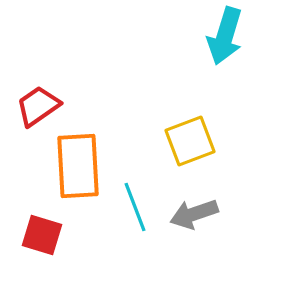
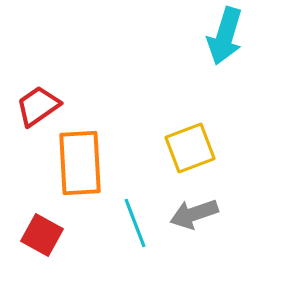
yellow square: moved 7 px down
orange rectangle: moved 2 px right, 3 px up
cyan line: moved 16 px down
red square: rotated 12 degrees clockwise
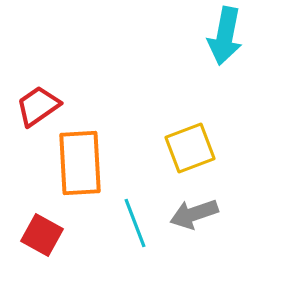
cyan arrow: rotated 6 degrees counterclockwise
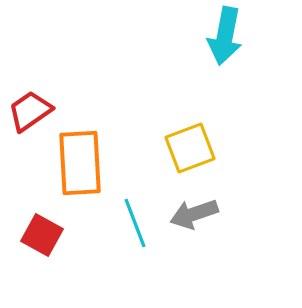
red trapezoid: moved 8 px left, 5 px down
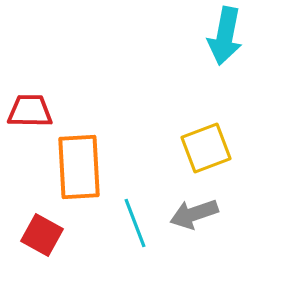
red trapezoid: rotated 36 degrees clockwise
yellow square: moved 16 px right
orange rectangle: moved 1 px left, 4 px down
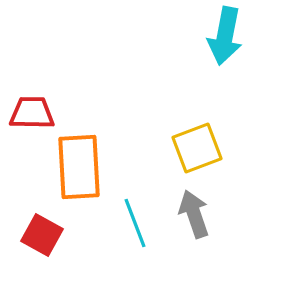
red trapezoid: moved 2 px right, 2 px down
yellow square: moved 9 px left
gray arrow: rotated 90 degrees clockwise
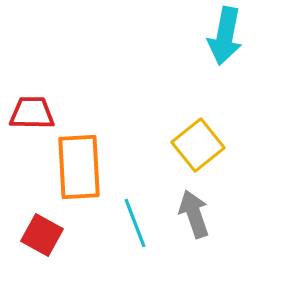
yellow square: moved 1 px right, 3 px up; rotated 18 degrees counterclockwise
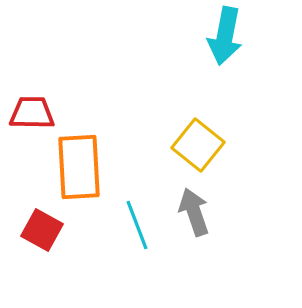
yellow square: rotated 12 degrees counterclockwise
gray arrow: moved 2 px up
cyan line: moved 2 px right, 2 px down
red square: moved 5 px up
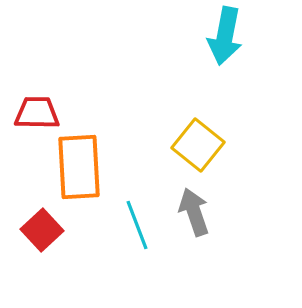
red trapezoid: moved 5 px right
red square: rotated 18 degrees clockwise
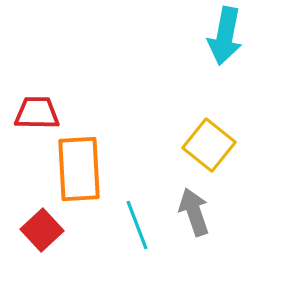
yellow square: moved 11 px right
orange rectangle: moved 2 px down
